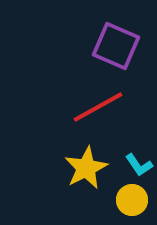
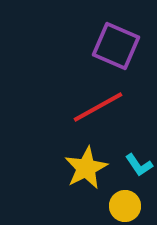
yellow circle: moved 7 px left, 6 px down
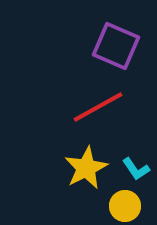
cyan L-shape: moved 3 px left, 4 px down
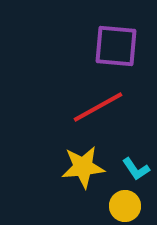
purple square: rotated 18 degrees counterclockwise
yellow star: moved 3 px left, 1 px up; rotated 21 degrees clockwise
